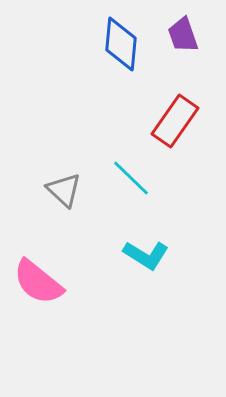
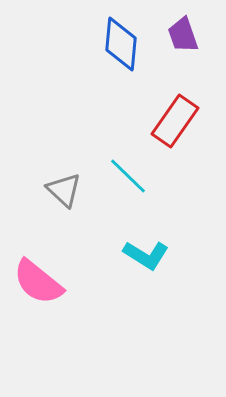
cyan line: moved 3 px left, 2 px up
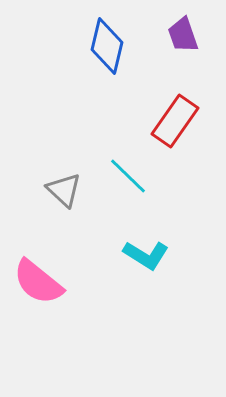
blue diamond: moved 14 px left, 2 px down; rotated 8 degrees clockwise
